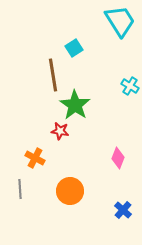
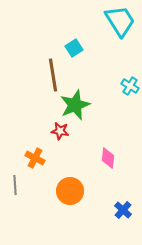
green star: rotated 16 degrees clockwise
pink diamond: moved 10 px left; rotated 15 degrees counterclockwise
gray line: moved 5 px left, 4 px up
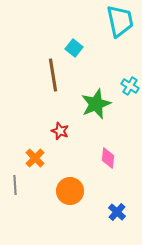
cyan trapezoid: rotated 20 degrees clockwise
cyan square: rotated 18 degrees counterclockwise
green star: moved 21 px right, 1 px up
red star: rotated 12 degrees clockwise
orange cross: rotated 18 degrees clockwise
blue cross: moved 6 px left, 2 px down
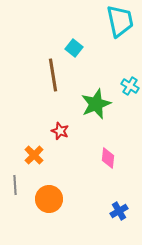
orange cross: moved 1 px left, 3 px up
orange circle: moved 21 px left, 8 px down
blue cross: moved 2 px right, 1 px up; rotated 18 degrees clockwise
